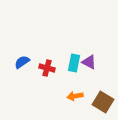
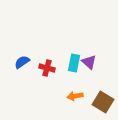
purple triangle: rotated 14 degrees clockwise
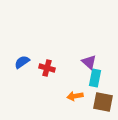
cyan rectangle: moved 21 px right, 15 px down
brown square: rotated 20 degrees counterclockwise
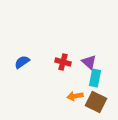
red cross: moved 16 px right, 6 px up
brown square: moved 7 px left; rotated 15 degrees clockwise
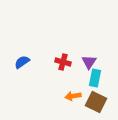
purple triangle: rotated 21 degrees clockwise
orange arrow: moved 2 px left
